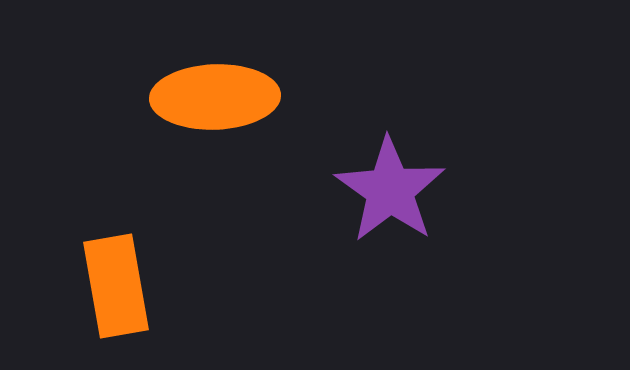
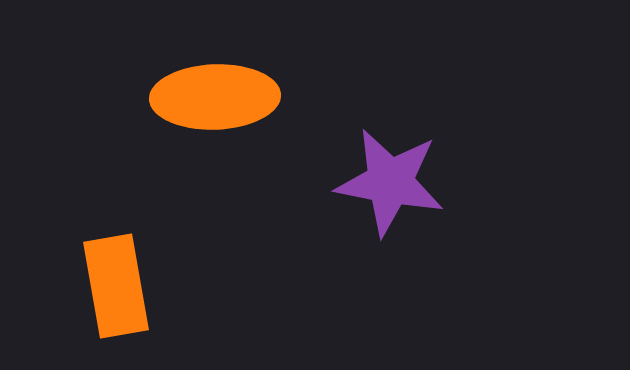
purple star: moved 8 px up; rotated 24 degrees counterclockwise
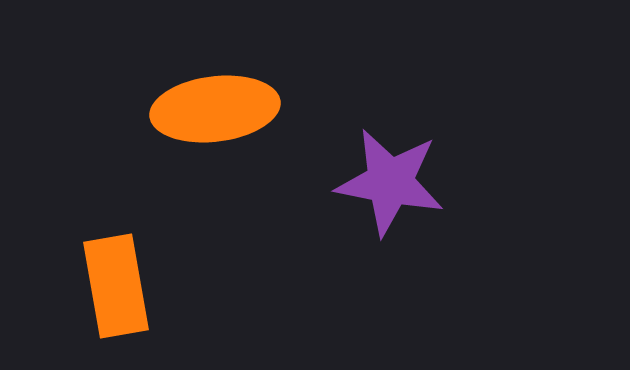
orange ellipse: moved 12 px down; rotated 5 degrees counterclockwise
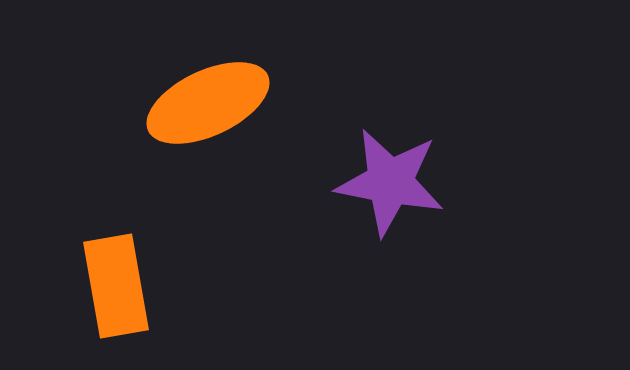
orange ellipse: moved 7 px left, 6 px up; rotated 18 degrees counterclockwise
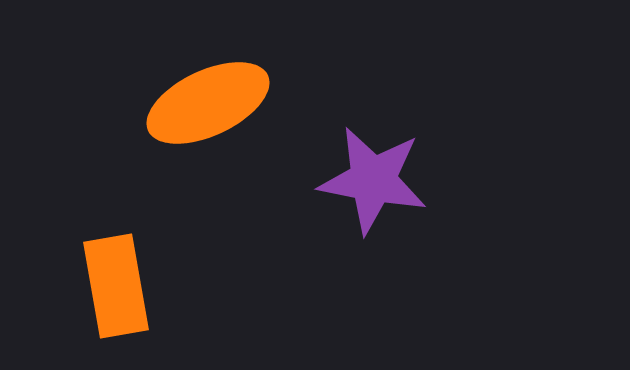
purple star: moved 17 px left, 2 px up
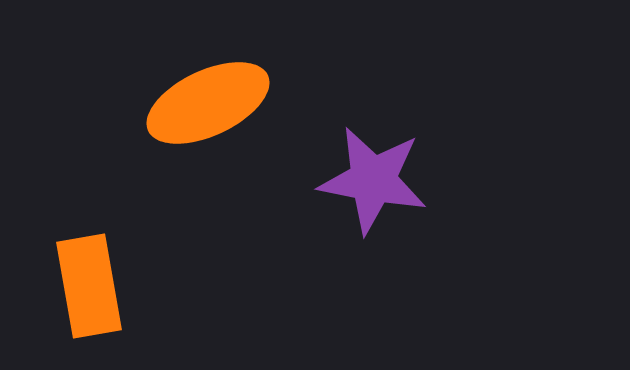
orange rectangle: moved 27 px left
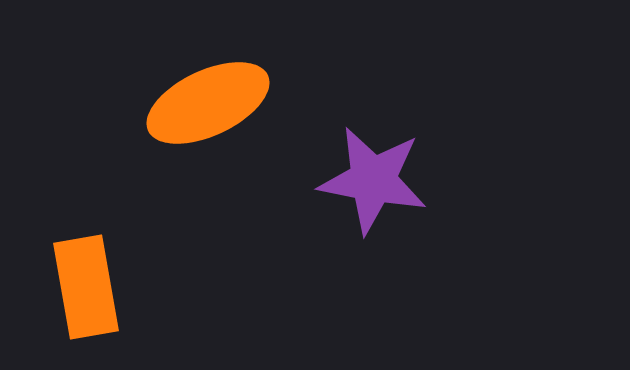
orange rectangle: moved 3 px left, 1 px down
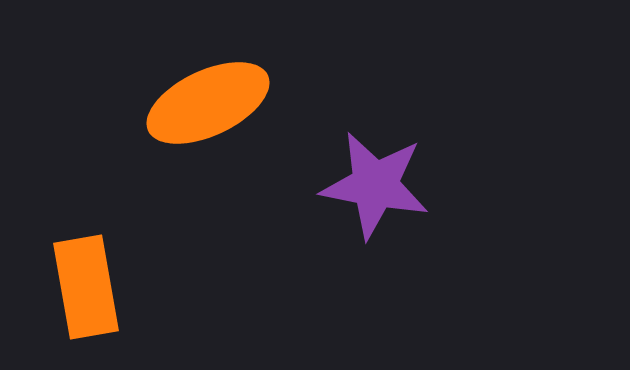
purple star: moved 2 px right, 5 px down
